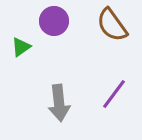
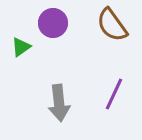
purple circle: moved 1 px left, 2 px down
purple line: rotated 12 degrees counterclockwise
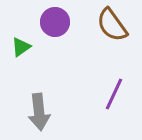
purple circle: moved 2 px right, 1 px up
gray arrow: moved 20 px left, 9 px down
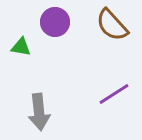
brown semicircle: rotated 6 degrees counterclockwise
green triangle: rotated 45 degrees clockwise
purple line: rotated 32 degrees clockwise
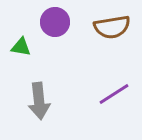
brown semicircle: moved 2 px down; rotated 57 degrees counterclockwise
gray arrow: moved 11 px up
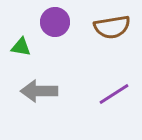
gray arrow: moved 10 px up; rotated 96 degrees clockwise
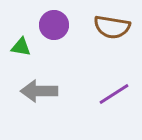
purple circle: moved 1 px left, 3 px down
brown semicircle: rotated 18 degrees clockwise
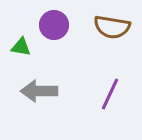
purple line: moved 4 px left; rotated 32 degrees counterclockwise
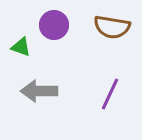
green triangle: rotated 10 degrees clockwise
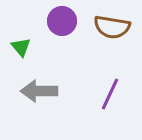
purple circle: moved 8 px right, 4 px up
green triangle: rotated 30 degrees clockwise
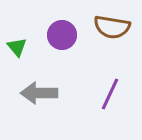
purple circle: moved 14 px down
green triangle: moved 4 px left
gray arrow: moved 2 px down
